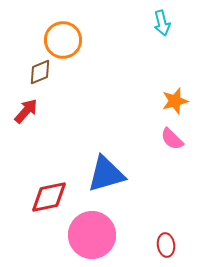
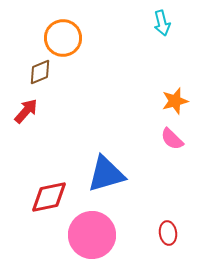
orange circle: moved 2 px up
red ellipse: moved 2 px right, 12 px up
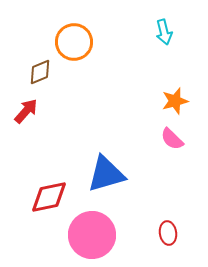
cyan arrow: moved 2 px right, 9 px down
orange circle: moved 11 px right, 4 px down
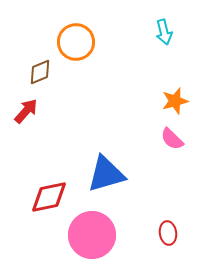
orange circle: moved 2 px right
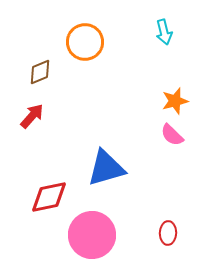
orange circle: moved 9 px right
red arrow: moved 6 px right, 5 px down
pink semicircle: moved 4 px up
blue triangle: moved 6 px up
red ellipse: rotated 10 degrees clockwise
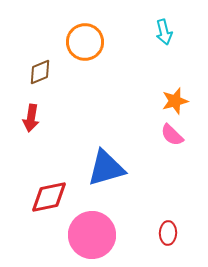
red arrow: moved 1 px left, 2 px down; rotated 148 degrees clockwise
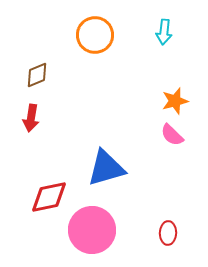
cyan arrow: rotated 20 degrees clockwise
orange circle: moved 10 px right, 7 px up
brown diamond: moved 3 px left, 3 px down
pink circle: moved 5 px up
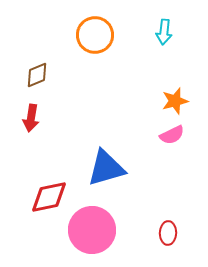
pink semicircle: rotated 70 degrees counterclockwise
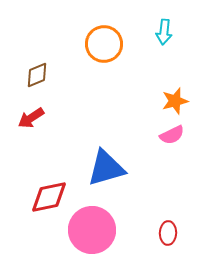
orange circle: moved 9 px right, 9 px down
red arrow: rotated 48 degrees clockwise
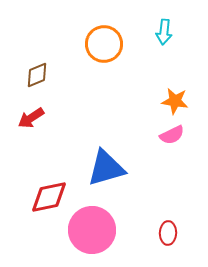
orange star: rotated 24 degrees clockwise
